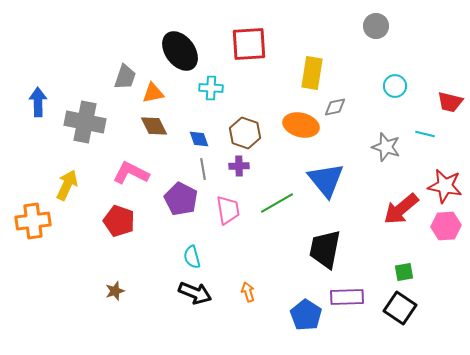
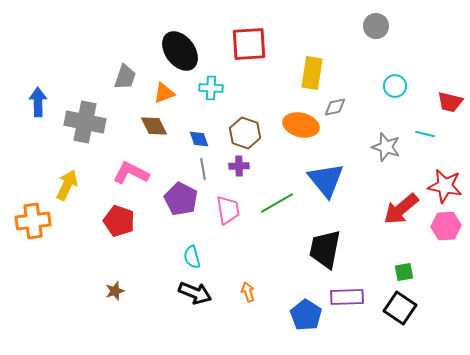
orange triangle: moved 11 px right; rotated 10 degrees counterclockwise
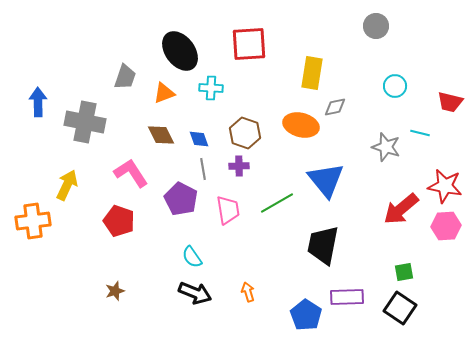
brown diamond: moved 7 px right, 9 px down
cyan line: moved 5 px left, 1 px up
pink L-shape: rotated 30 degrees clockwise
black trapezoid: moved 2 px left, 4 px up
cyan semicircle: rotated 20 degrees counterclockwise
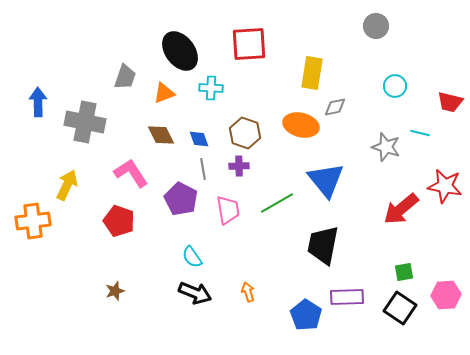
pink hexagon: moved 69 px down
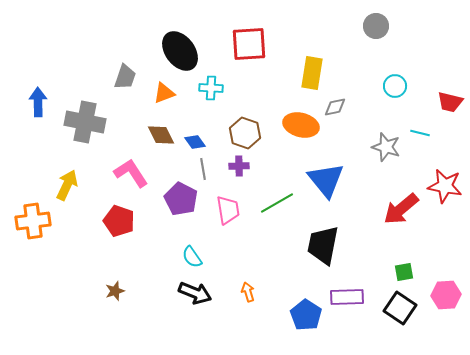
blue diamond: moved 4 px left, 3 px down; rotated 15 degrees counterclockwise
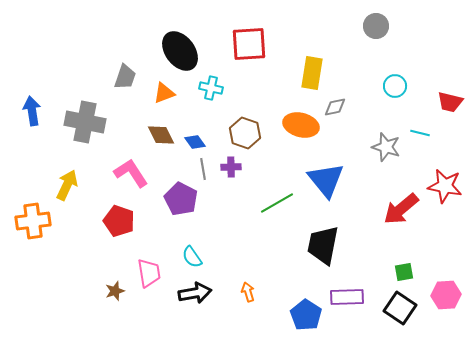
cyan cross: rotated 10 degrees clockwise
blue arrow: moved 6 px left, 9 px down; rotated 8 degrees counterclockwise
purple cross: moved 8 px left, 1 px down
pink trapezoid: moved 79 px left, 63 px down
black arrow: rotated 32 degrees counterclockwise
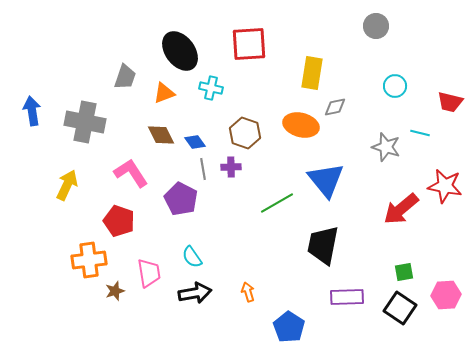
orange cross: moved 56 px right, 39 px down
blue pentagon: moved 17 px left, 12 px down
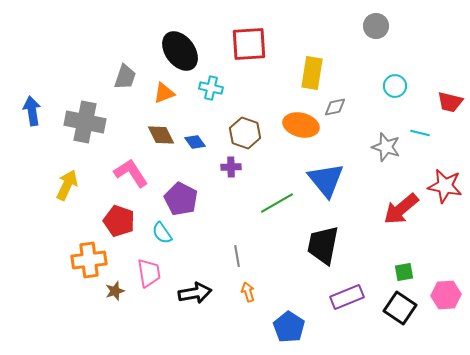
gray line: moved 34 px right, 87 px down
cyan semicircle: moved 30 px left, 24 px up
purple rectangle: rotated 20 degrees counterclockwise
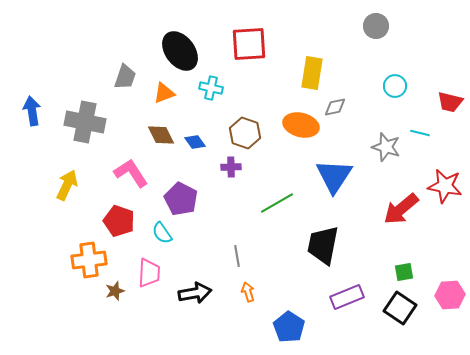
blue triangle: moved 8 px right, 4 px up; rotated 12 degrees clockwise
pink trapezoid: rotated 12 degrees clockwise
pink hexagon: moved 4 px right
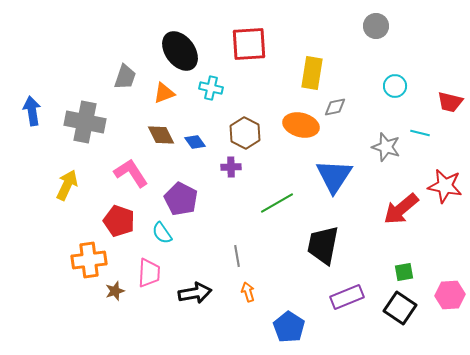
brown hexagon: rotated 8 degrees clockwise
